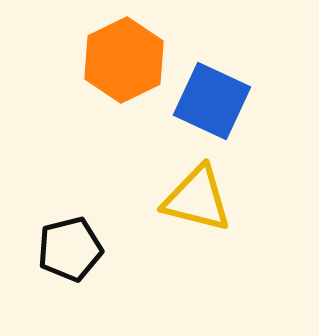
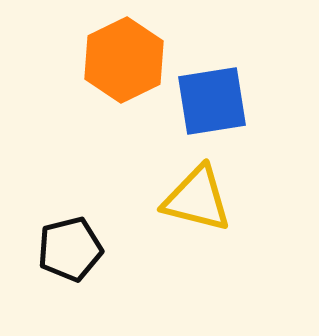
blue square: rotated 34 degrees counterclockwise
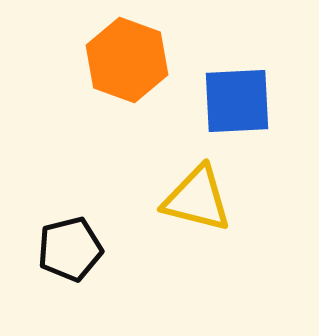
orange hexagon: moved 3 px right; rotated 14 degrees counterclockwise
blue square: moved 25 px right; rotated 6 degrees clockwise
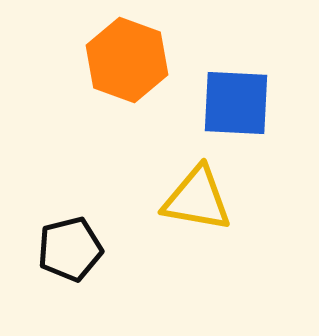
blue square: moved 1 px left, 2 px down; rotated 6 degrees clockwise
yellow triangle: rotated 4 degrees counterclockwise
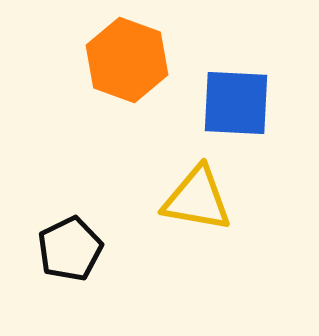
black pentagon: rotated 12 degrees counterclockwise
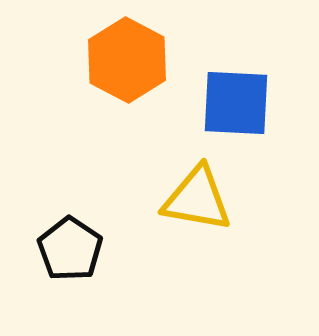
orange hexagon: rotated 8 degrees clockwise
black pentagon: rotated 12 degrees counterclockwise
